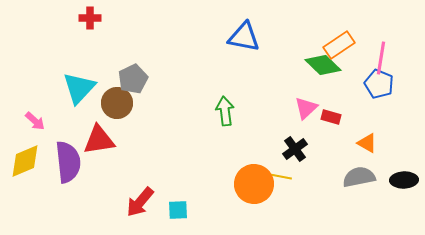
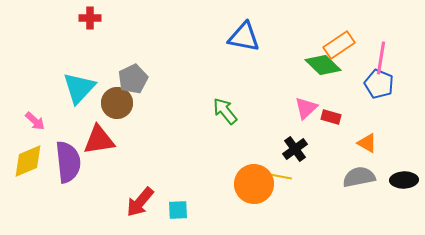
green arrow: rotated 32 degrees counterclockwise
yellow diamond: moved 3 px right
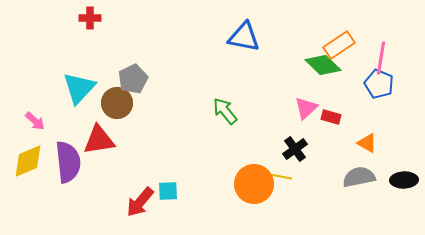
cyan square: moved 10 px left, 19 px up
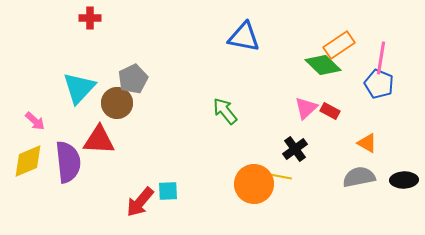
red rectangle: moved 1 px left, 6 px up; rotated 12 degrees clockwise
red triangle: rotated 12 degrees clockwise
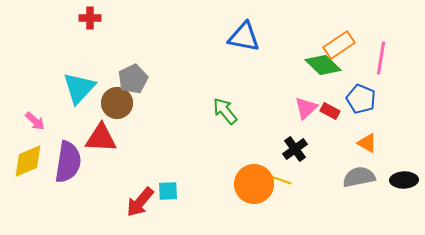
blue pentagon: moved 18 px left, 15 px down
red triangle: moved 2 px right, 2 px up
purple semicircle: rotated 15 degrees clockwise
yellow line: moved 3 px down; rotated 8 degrees clockwise
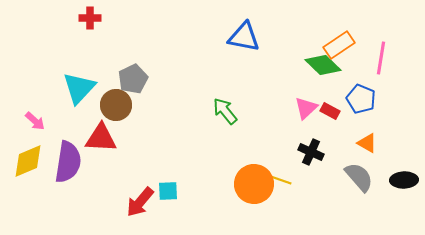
brown circle: moved 1 px left, 2 px down
black cross: moved 16 px right, 3 px down; rotated 30 degrees counterclockwise
gray semicircle: rotated 60 degrees clockwise
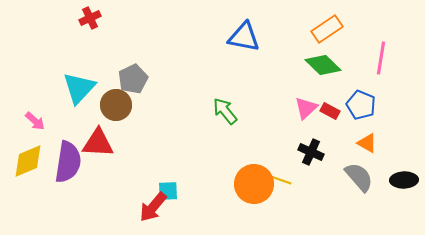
red cross: rotated 25 degrees counterclockwise
orange rectangle: moved 12 px left, 16 px up
blue pentagon: moved 6 px down
red triangle: moved 3 px left, 5 px down
red arrow: moved 13 px right, 5 px down
